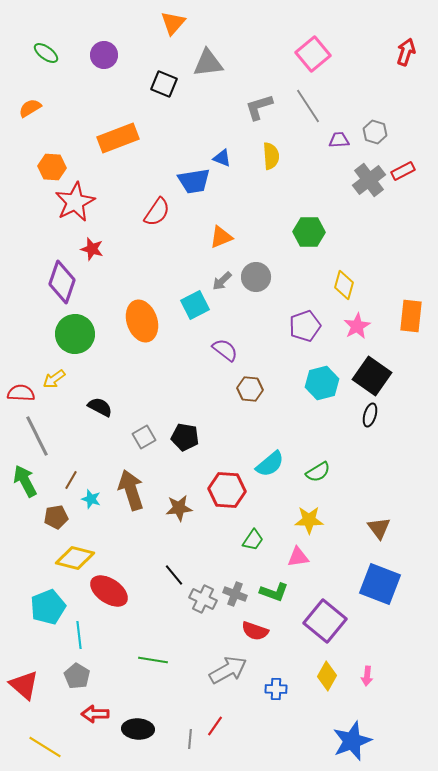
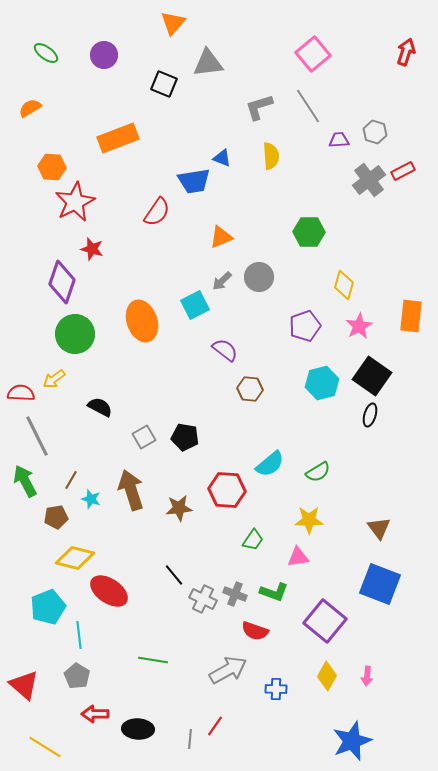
gray circle at (256, 277): moved 3 px right
pink star at (357, 326): moved 2 px right
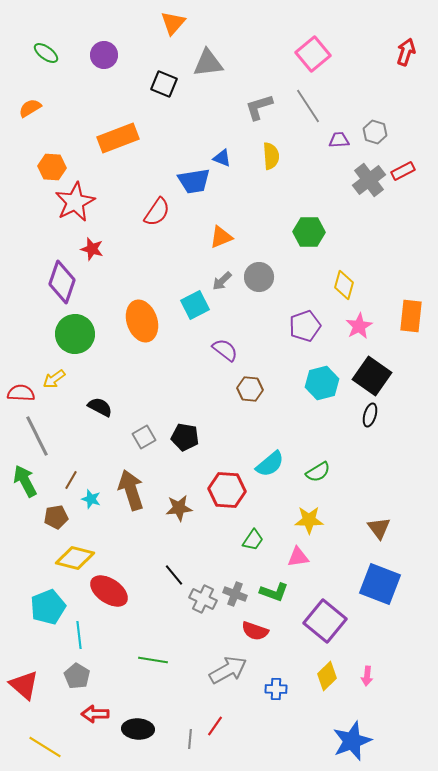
yellow diamond at (327, 676): rotated 16 degrees clockwise
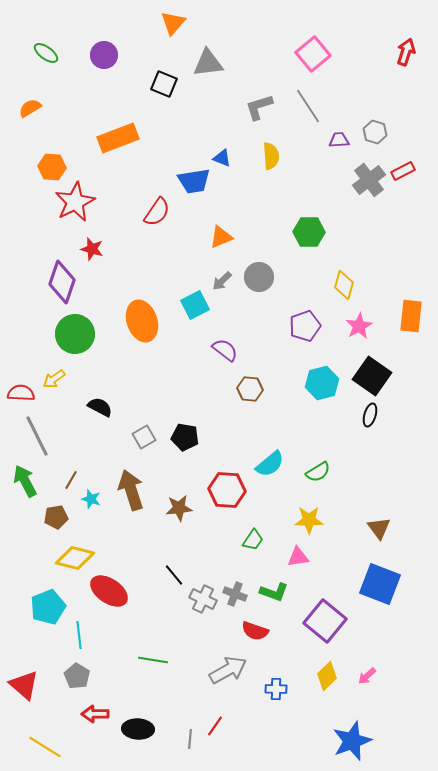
pink arrow at (367, 676): rotated 42 degrees clockwise
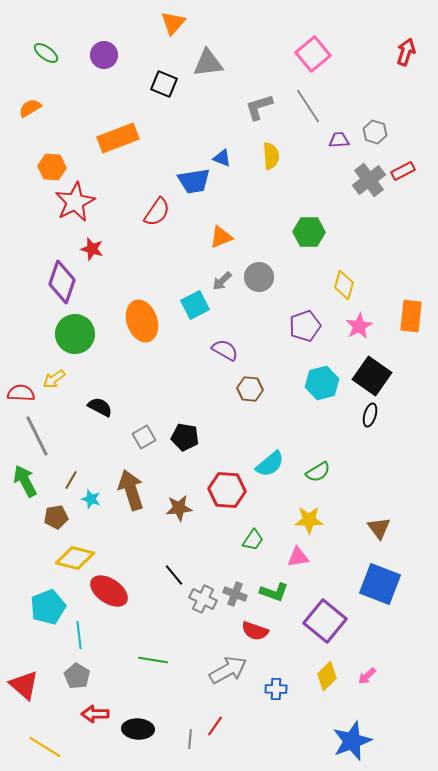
purple semicircle at (225, 350): rotated 8 degrees counterclockwise
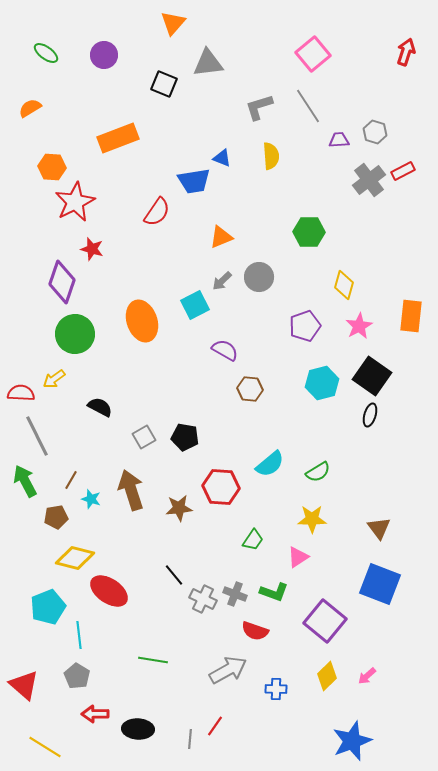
red hexagon at (227, 490): moved 6 px left, 3 px up
yellow star at (309, 520): moved 3 px right, 1 px up
pink triangle at (298, 557): rotated 25 degrees counterclockwise
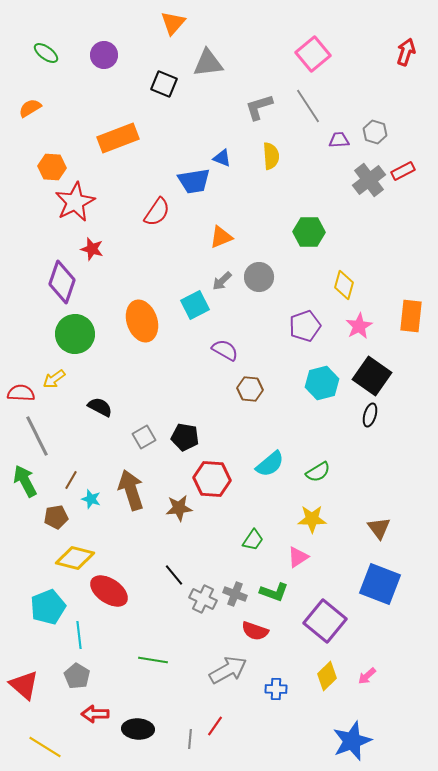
red hexagon at (221, 487): moved 9 px left, 8 px up
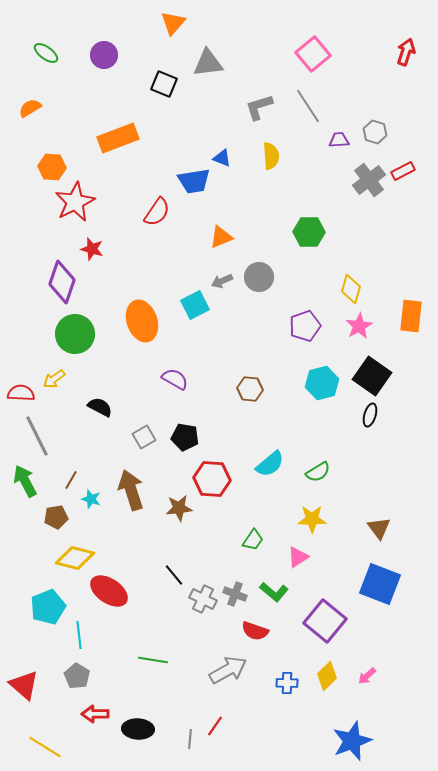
gray arrow at (222, 281): rotated 20 degrees clockwise
yellow diamond at (344, 285): moved 7 px right, 4 px down
purple semicircle at (225, 350): moved 50 px left, 29 px down
green L-shape at (274, 592): rotated 20 degrees clockwise
blue cross at (276, 689): moved 11 px right, 6 px up
